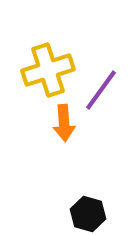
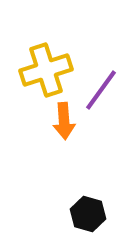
yellow cross: moved 2 px left
orange arrow: moved 2 px up
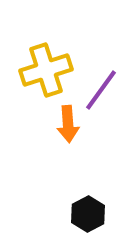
orange arrow: moved 4 px right, 3 px down
black hexagon: rotated 16 degrees clockwise
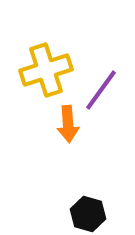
black hexagon: rotated 16 degrees counterclockwise
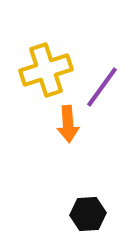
purple line: moved 1 px right, 3 px up
black hexagon: rotated 20 degrees counterclockwise
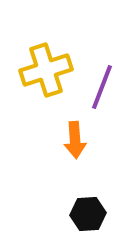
purple line: rotated 15 degrees counterclockwise
orange arrow: moved 7 px right, 16 px down
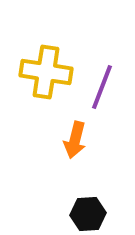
yellow cross: moved 2 px down; rotated 27 degrees clockwise
orange arrow: rotated 18 degrees clockwise
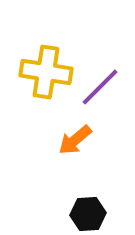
purple line: moved 2 px left; rotated 24 degrees clockwise
orange arrow: rotated 36 degrees clockwise
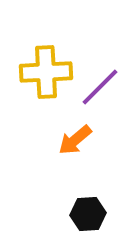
yellow cross: rotated 12 degrees counterclockwise
